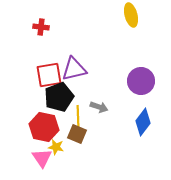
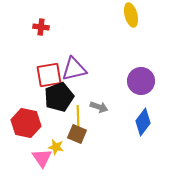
red hexagon: moved 18 px left, 4 px up
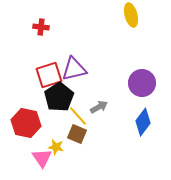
red square: rotated 8 degrees counterclockwise
purple circle: moved 1 px right, 2 px down
black pentagon: rotated 12 degrees counterclockwise
gray arrow: rotated 48 degrees counterclockwise
yellow line: rotated 40 degrees counterclockwise
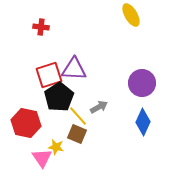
yellow ellipse: rotated 15 degrees counterclockwise
purple triangle: rotated 16 degrees clockwise
blue diamond: rotated 12 degrees counterclockwise
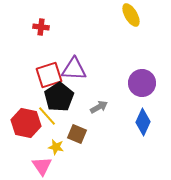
yellow line: moved 31 px left
pink triangle: moved 8 px down
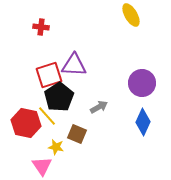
purple triangle: moved 4 px up
